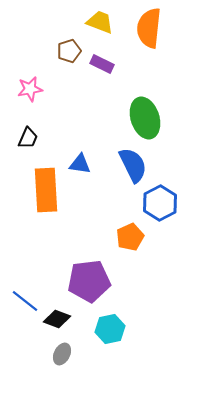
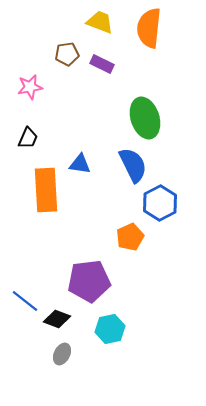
brown pentagon: moved 2 px left, 3 px down; rotated 10 degrees clockwise
pink star: moved 2 px up
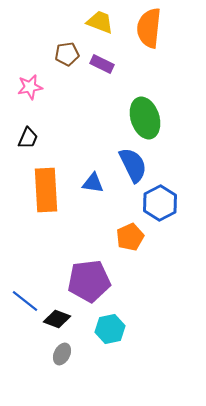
blue triangle: moved 13 px right, 19 px down
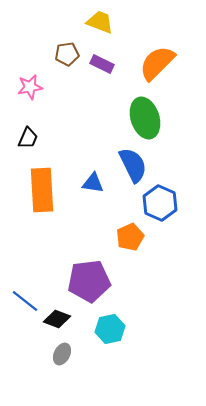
orange semicircle: moved 8 px right, 35 px down; rotated 39 degrees clockwise
orange rectangle: moved 4 px left
blue hexagon: rotated 8 degrees counterclockwise
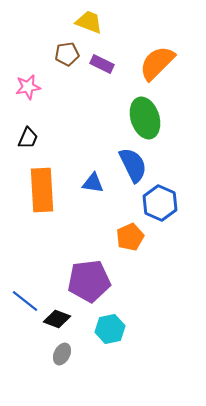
yellow trapezoid: moved 11 px left
pink star: moved 2 px left
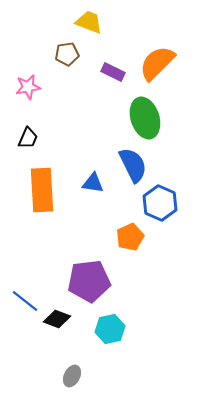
purple rectangle: moved 11 px right, 8 px down
gray ellipse: moved 10 px right, 22 px down
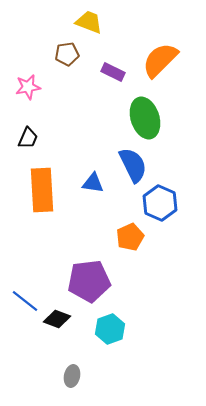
orange semicircle: moved 3 px right, 3 px up
cyan hexagon: rotated 8 degrees counterclockwise
gray ellipse: rotated 15 degrees counterclockwise
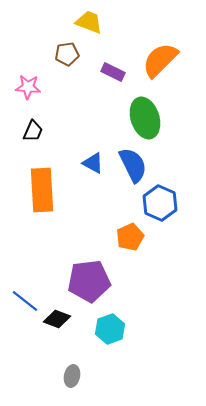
pink star: rotated 15 degrees clockwise
black trapezoid: moved 5 px right, 7 px up
blue triangle: moved 20 px up; rotated 20 degrees clockwise
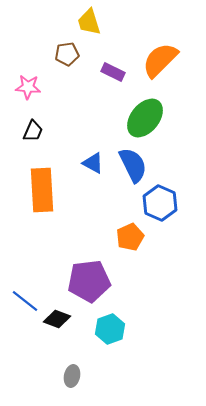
yellow trapezoid: rotated 128 degrees counterclockwise
green ellipse: rotated 57 degrees clockwise
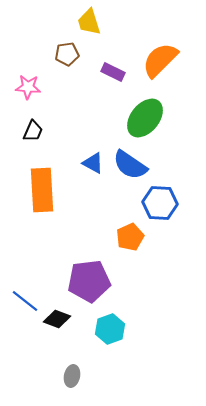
blue semicircle: moved 3 px left; rotated 150 degrees clockwise
blue hexagon: rotated 20 degrees counterclockwise
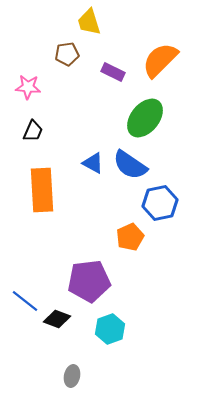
blue hexagon: rotated 16 degrees counterclockwise
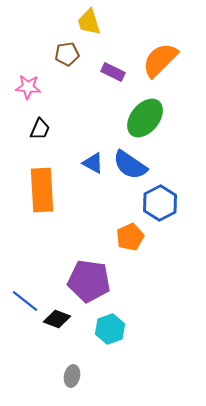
black trapezoid: moved 7 px right, 2 px up
blue hexagon: rotated 16 degrees counterclockwise
purple pentagon: rotated 15 degrees clockwise
